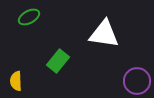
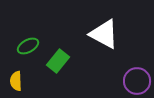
green ellipse: moved 1 px left, 29 px down
white triangle: rotated 20 degrees clockwise
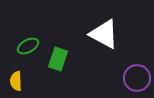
green rectangle: moved 2 px up; rotated 20 degrees counterclockwise
purple circle: moved 3 px up
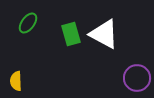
green ellipse: moved 23 px up; rotated 25 degrees counterclockwise
green rectangle: moved 13 px right, 25 px up; rotated 35 degrees counterclockwise
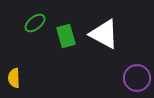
green ellipse: moved 7 px right; rotated 15 degrees clockwise
green rectangle: moved 5 px left, 2 px down
yellow semicircle: moved 2 px left, 3 px up
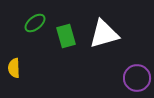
white triangle: rotated 44 degrees counterclockwise
yellow semicircle: moved 10 px up
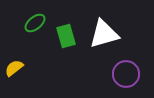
yellow semicircle: rotated 54 degrees clockwise
purple circle: moved 11 px left, 4 px up
